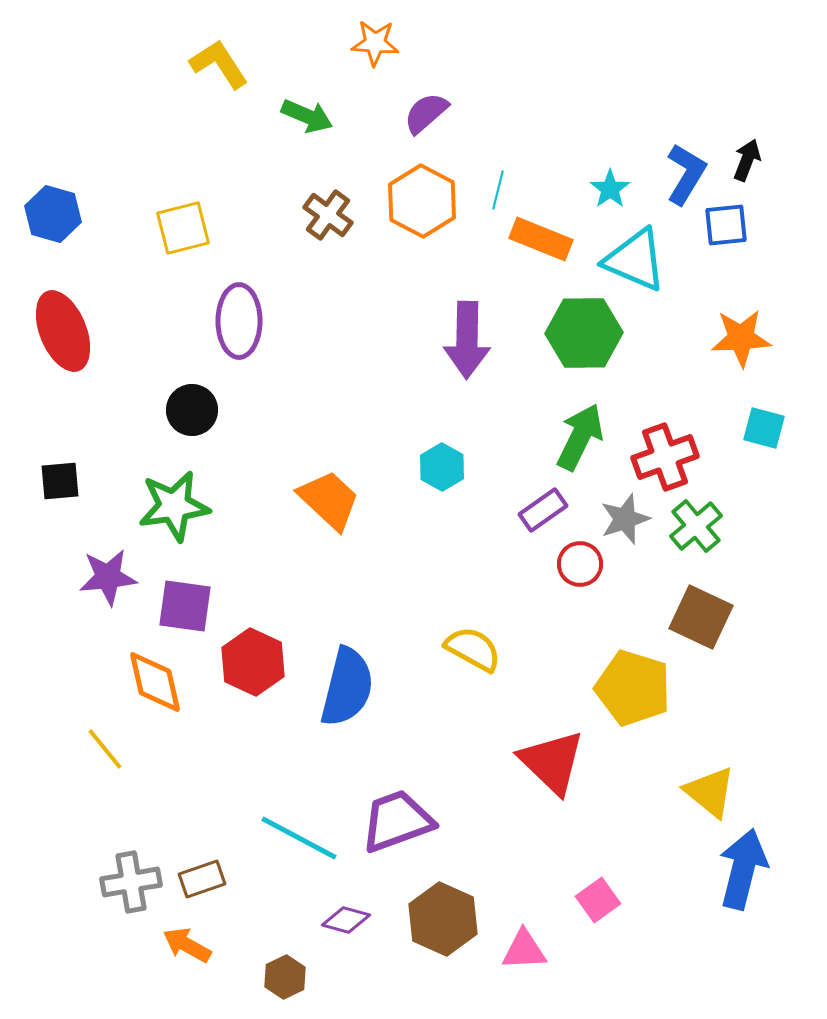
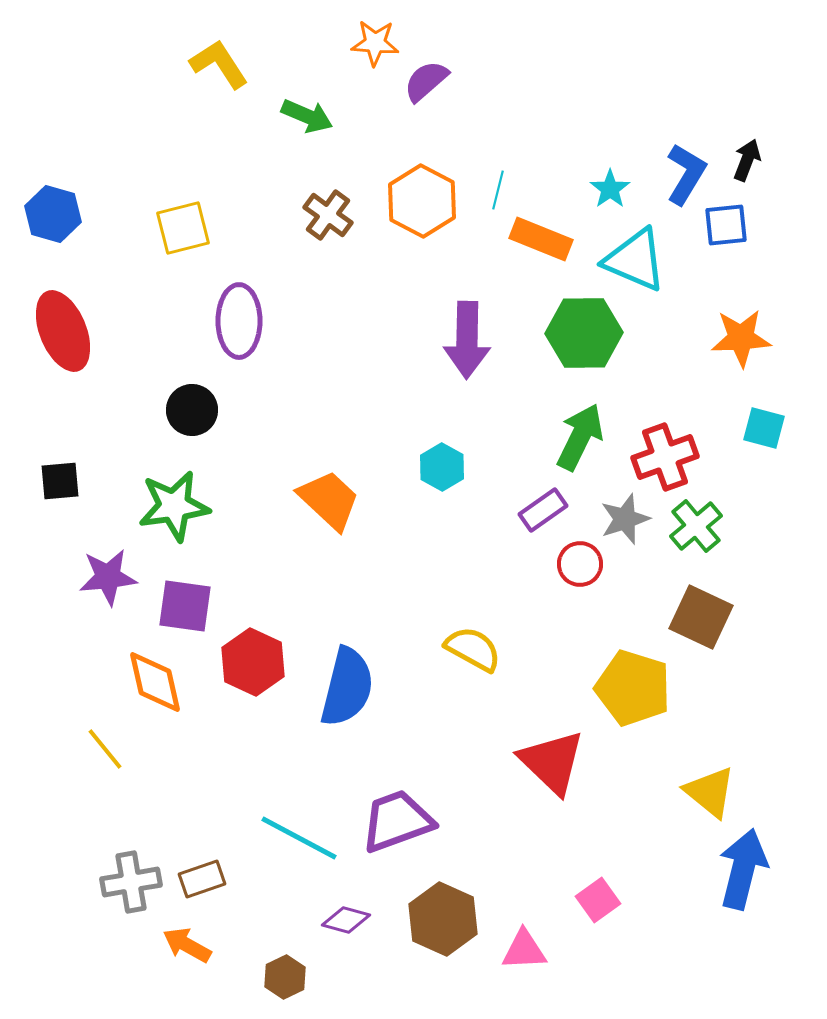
purple semicircle at (426, 113): moved 32 px up
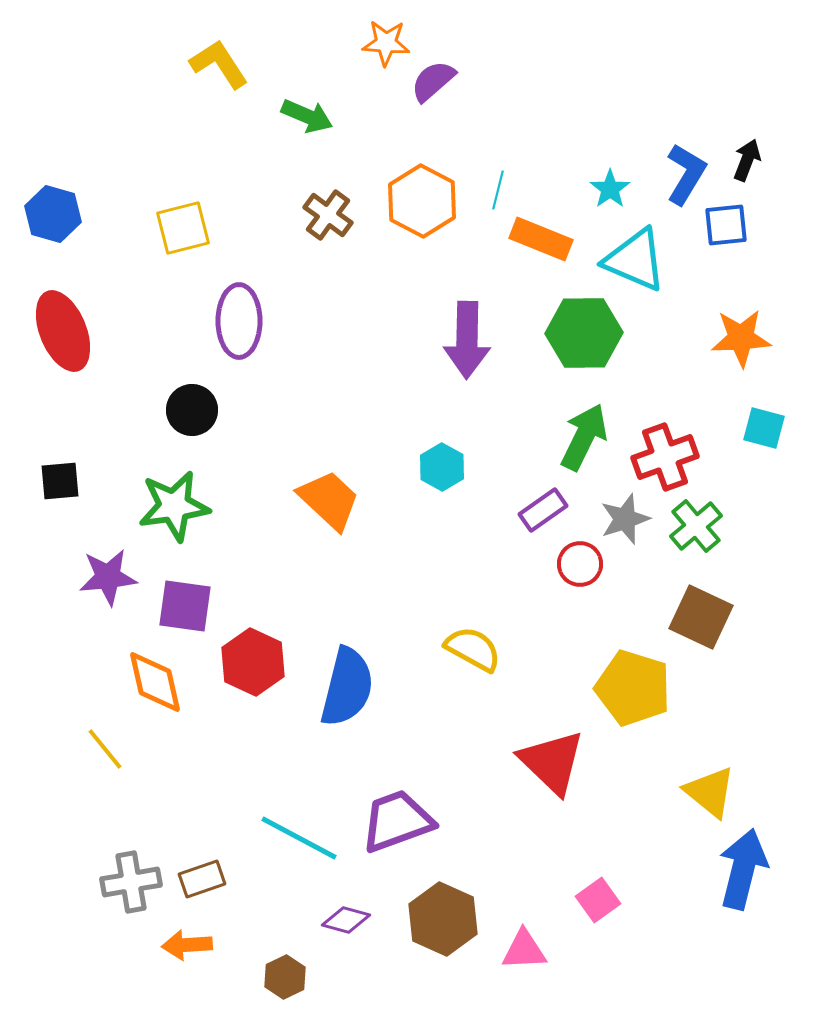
orange star at (375, 43): moved 11 px right
purple semicircle at (426, 81): moved 7 px right
green arrow at (580, 437): moved 4 px right
orange arrow at (187, 945): rotated 33 degrees counterclockwise
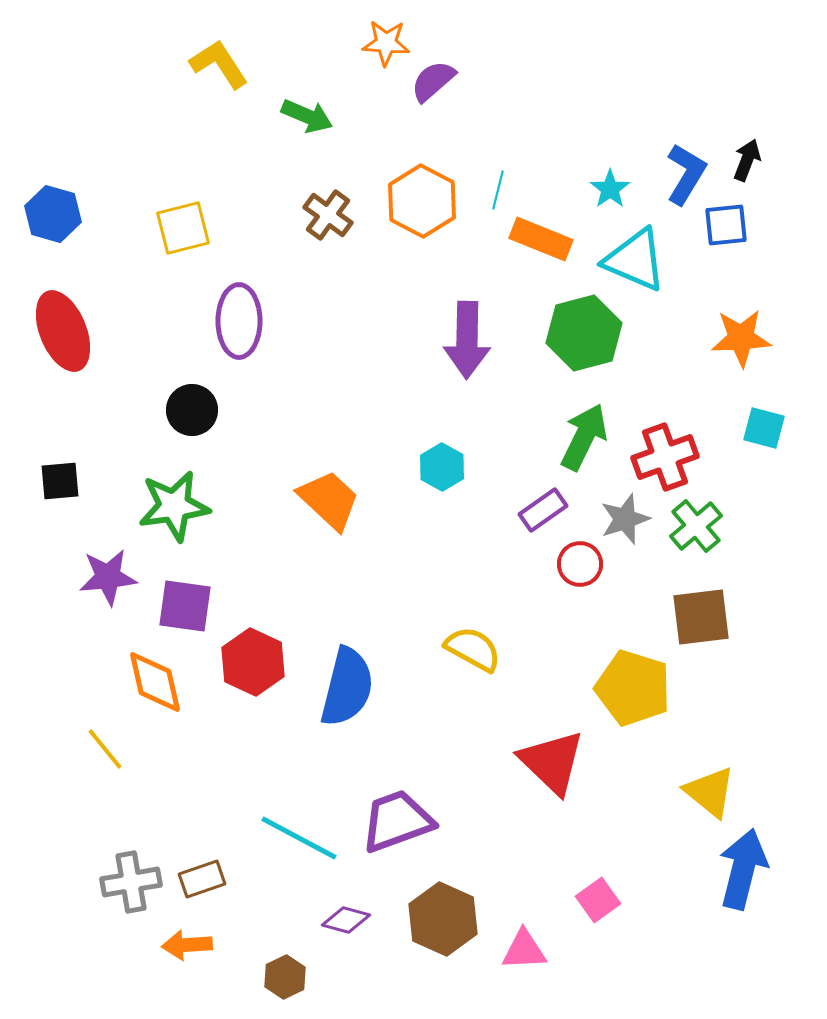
green hexagon at (584, 333): rotated 14 degrees counterclockwise
brown square at (701, 617): rotated 32 degrees counterclockwise
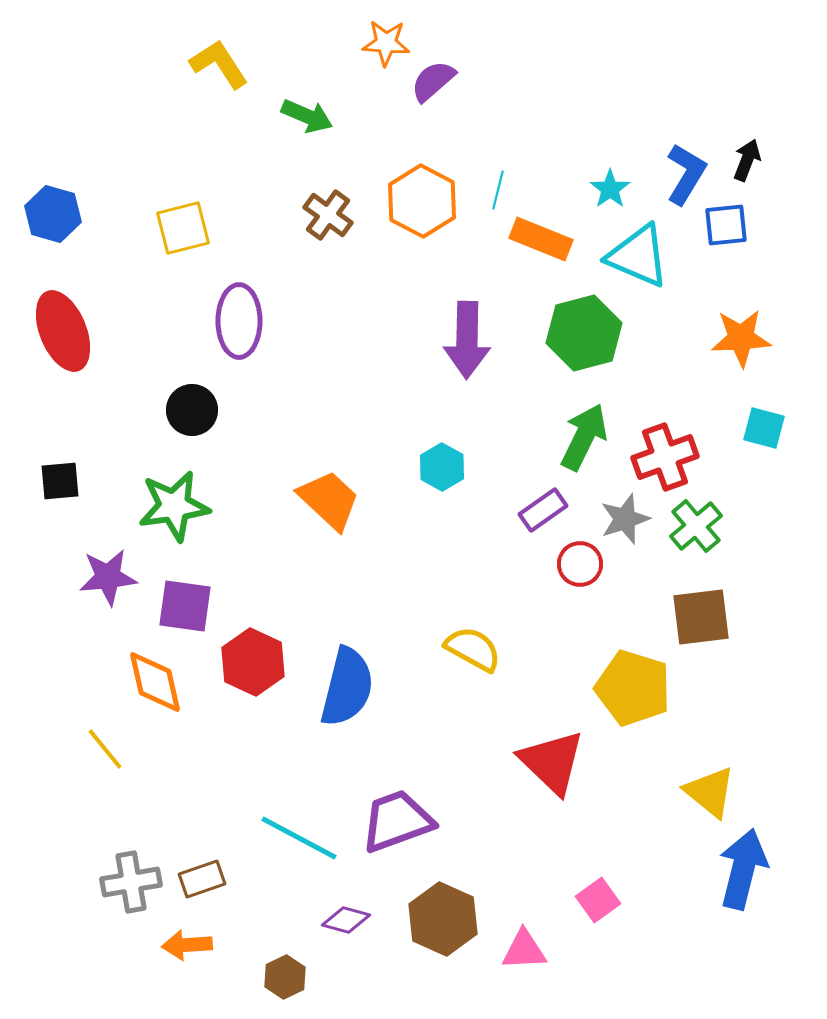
cyan triangle at (635, 260): moved 3 px right, 4 px up
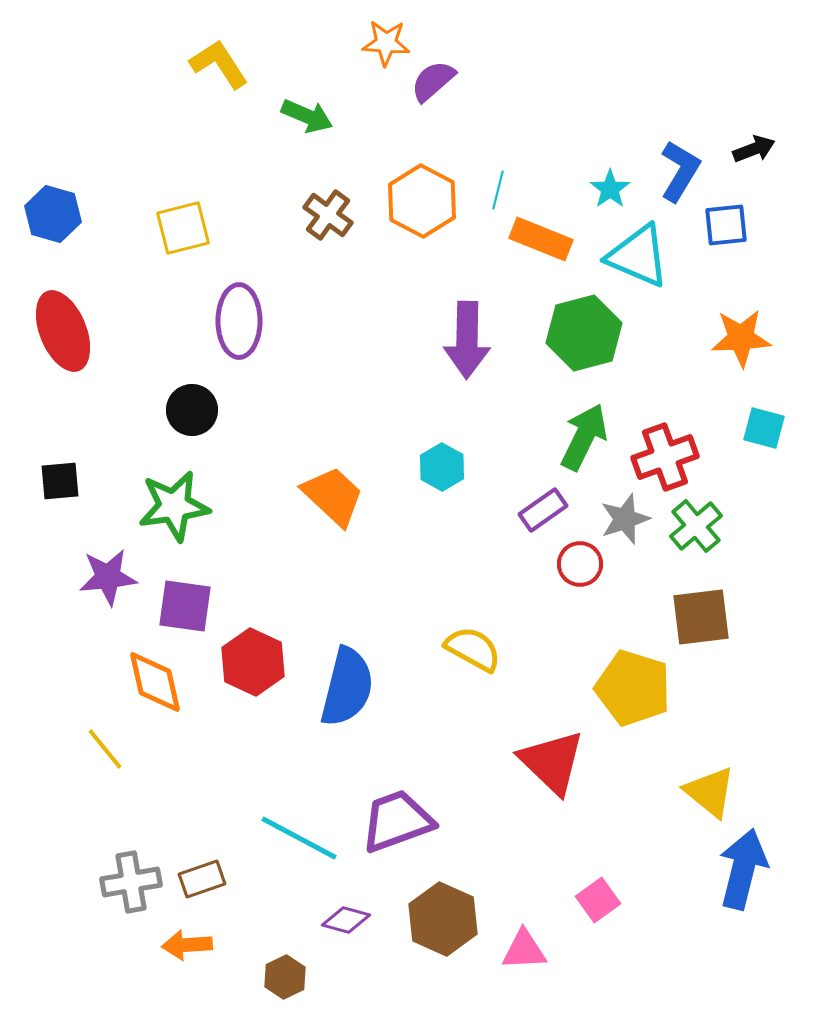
black arrow at (747, 160): moved 7 px right, 11 px up; rotated 48 degrees clockwise
blue L-shape at (686, 174): moved 6 px left, 3 px up
orange trapezoid at (329, 500): moved 4 px right, 4 px up
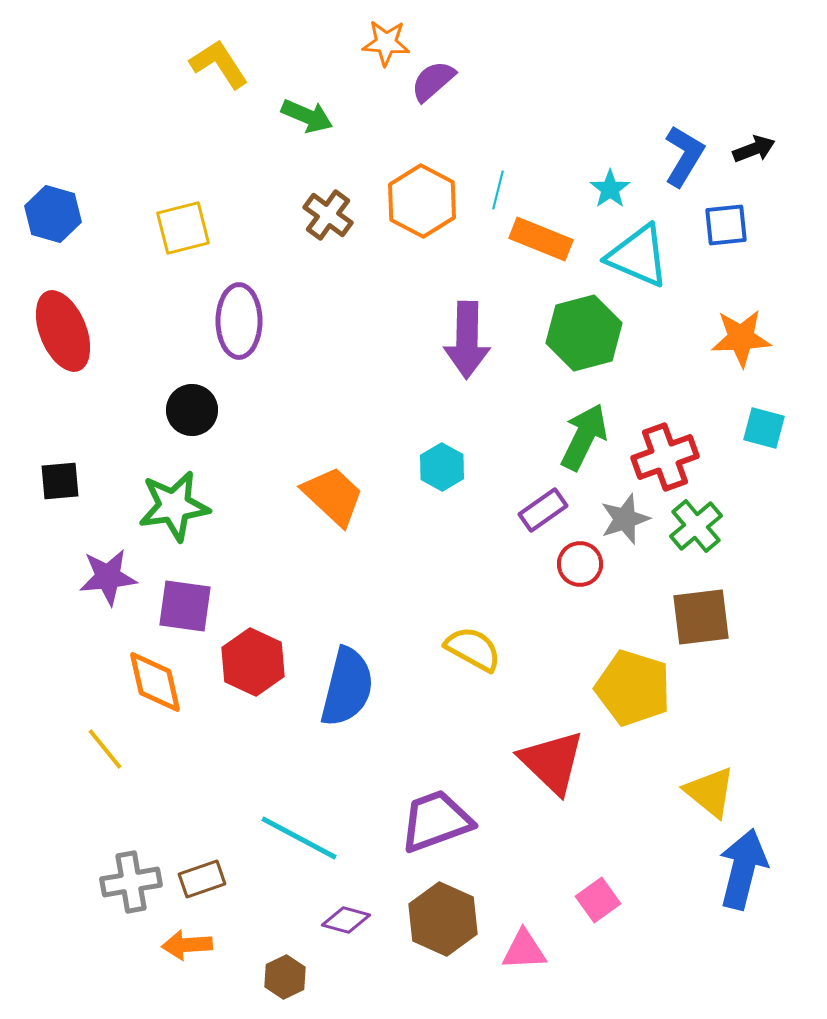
blue L-shape at (680, 171): moved 4 px right, 15 px up
purple trapezoid at (397, 821): moved 39 px right
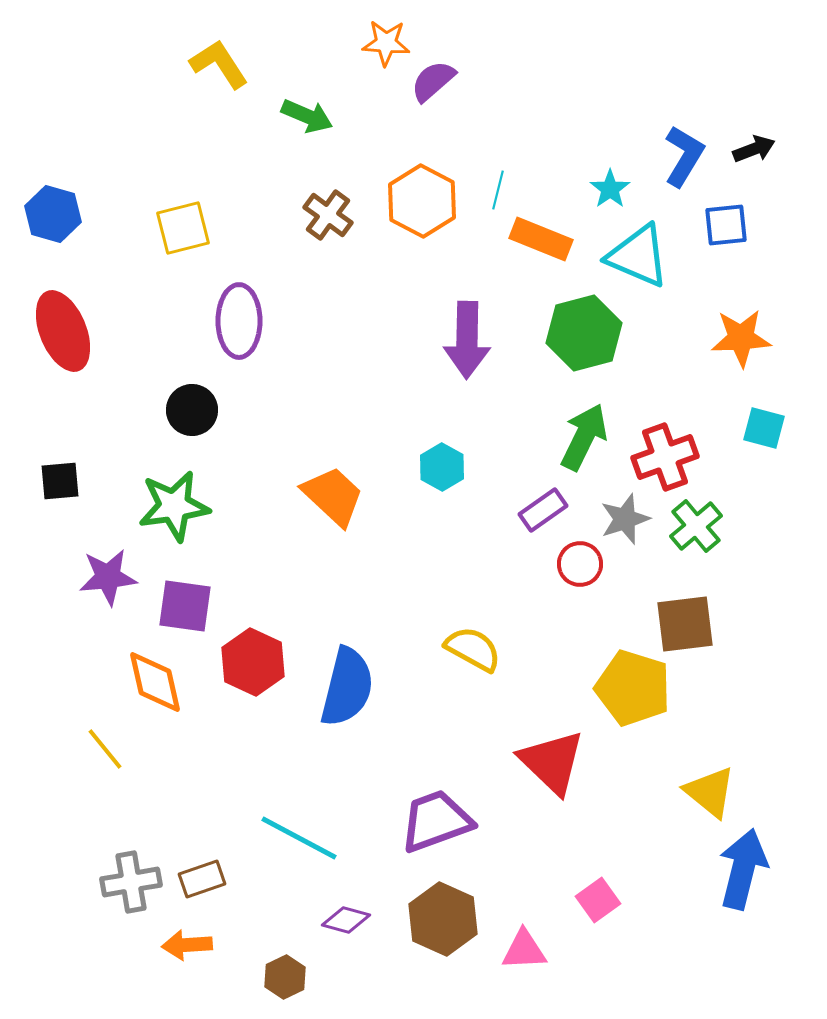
brown square at (701, 617): moved 16 px left, 7 px down
